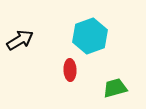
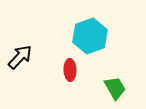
black arrow: moved 17 px down; rotated 16 degrees counterclockwise
green trapezoid: rotated 75 degrees clockwise
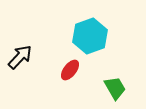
red ellipse: rotated 40 degrees clockwise
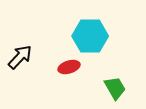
cyan hexagon: rotated 20 degrees clockwise
red ellipse: moved 1 px left, 3 px up; rotated 35 degrees clockwise
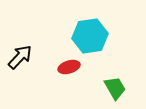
cyan hexagon: rotated 8 degrees counterclockwise
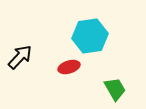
green trapezoid: moved 1 px down
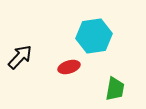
cyan hexagon: moved 4 px right
green trapezoid: rotated 40 degrees clockwise
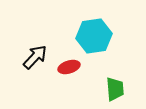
black arrow: moved 15 px right
green trapezoid: rotated 15 degrees counterclockwise
